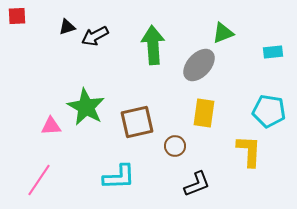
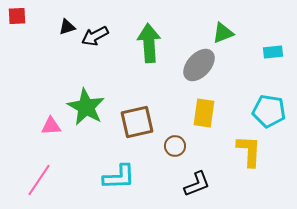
green arrow: moved 4 px left, 2 px up
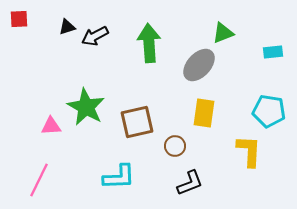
red square: moved 2 px right, 3 px down
pink line: rotated 8 degrees counterclockwise
black L-shape: moved 7 px left, 1 px up
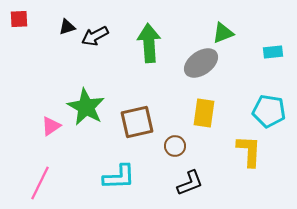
gray ellipse: moved 2 px right, 2 px up; rotated 12 degrees clockwise
pink triangle: rotated 30 degrees counterclockwise
pink line: moved 1 px right, 3 px down
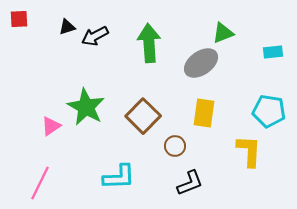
brown square: moved 6 px right, 6 px up; rotated 32 degrees counterclockwise
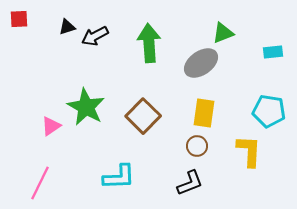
brown circle: moved 22 px right
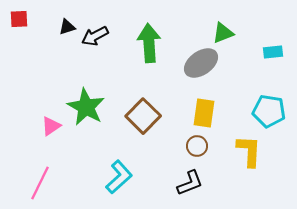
cyan L-shape: rotated 40 degrees counterclockwise
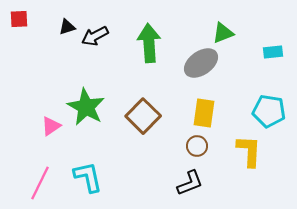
cyan L-shape: moved 31 px left; rotated 60 degrees counterclockwise
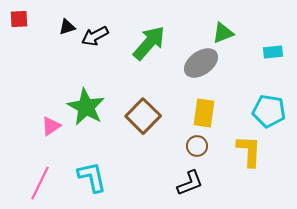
green arrow: rotated 45 degrees clockwise
cyan L-shape: moved 4 px right
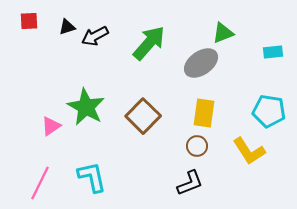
red square: moved 10 px right, 2 px down
yellow L-shape: rotated 144 degrees clockwise
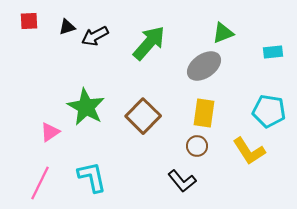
gray ellipse: moved 3 px right, 3 px down
pink triangle: moved 1 px left, 6 px down
black L-shape: moved 8 px left, 2 px up; rotated 72 degrees clockwise
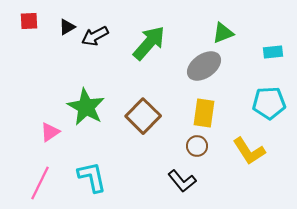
black triangle: rotated 12 degrees counterclockwise
cyan pentagon: moved 8 px up; rotated 12 degrees counterclockwise
